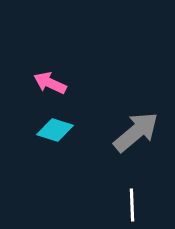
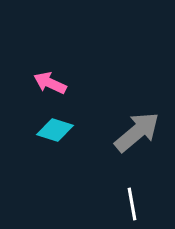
gray arrow: moved 1 px right
white line: moved 1 px up; rotated 8 degrees counterclockwise
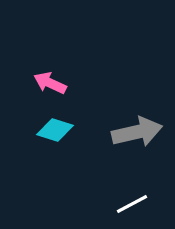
gray arrow: rotated 27 degrees clockwise
white line: rotated 72 degrees clockwise
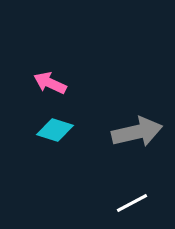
white line: moved 1 px up
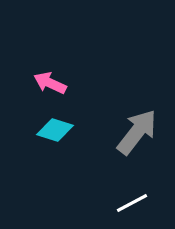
gray arrow: rotated 39 degrees counterclockwise
